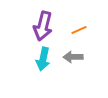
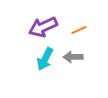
purple arrow: moved 1 px down; rotated 52 degrees clockwise
cyan arrow: moved 2 px right; rotated 15 degrees clockwise
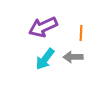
orange line: moved 2 px right, 3 px down; rotated 63 degrees counterclockwise
cyan arrow: rotated 10 degrees clockwise
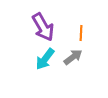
purple arrow: rotated 96 degrees counterclockwise
gray arrow: rotated 144 degrees clockwise
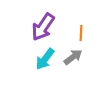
purple arrow: rotated 64 degrees clockwise
